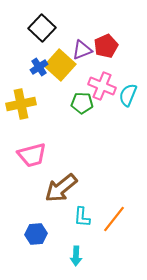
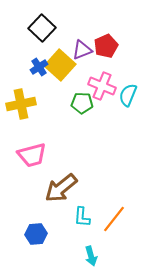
cyan arrow: moved 15 px right; rotated 18 degrees counterclockwise
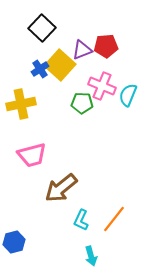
red pentagon: rotated 20 degrees clockwise
blue cross: moved 1 px right, 2 px down
cyan L-shape: moved 1 px left, 3 px down; rotated 20 degrees clockwise
blue hexagon: moved 22 px left, 8 px down; rotated 10 degrees counterclockwise
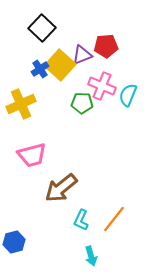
purple triangle: moved 5 px down
yellow cross: rotated 12 degrees counterclockwise
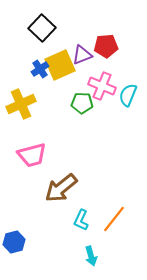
yellow square: rotated 24 degrees clockwise
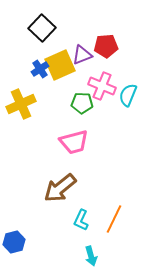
pink trapezoid: moved 42 px right, 13 px up
brown arrow: moved 1 px left
orange line: rotated 12 degrees counterclockwise
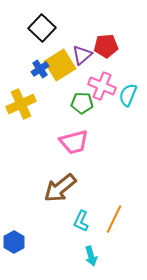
purple triangle: rotated 20 degrees counterclockwise
yellow square: rotated 8 degrees counterclockwise
cyan L-shape: moved 1 px down
blue hexagon: rotated 15 degrees counterclockwise
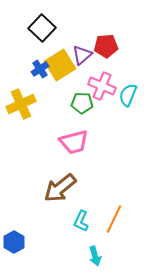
cyan arrow: moved 4 px right
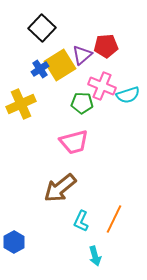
cyan semicircle: rotated 130 degrees counterclockwise
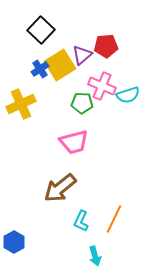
black square: moved 1 px left, 2 px down
